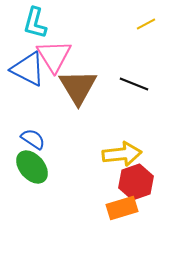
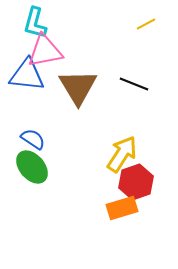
pink triangle: moved 9 px left, 5 px up; rotated 51 degrees clockwise
blue triangle: moved 1 px left, 6 px down; rotated 21 degrees counterclockwise
yellow arrow: rotated 51 degrees counterclockwise
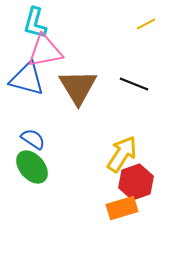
blue triangle: moved 4 px down; rotated 9 degrees clockwise
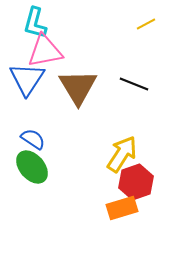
blue triangle: rotated 48 degrees clockwise
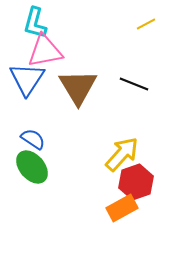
yellow arrow: rotated 9 degrees clockwise
orange rectangle: rotated 12 degrees counterclockwise
